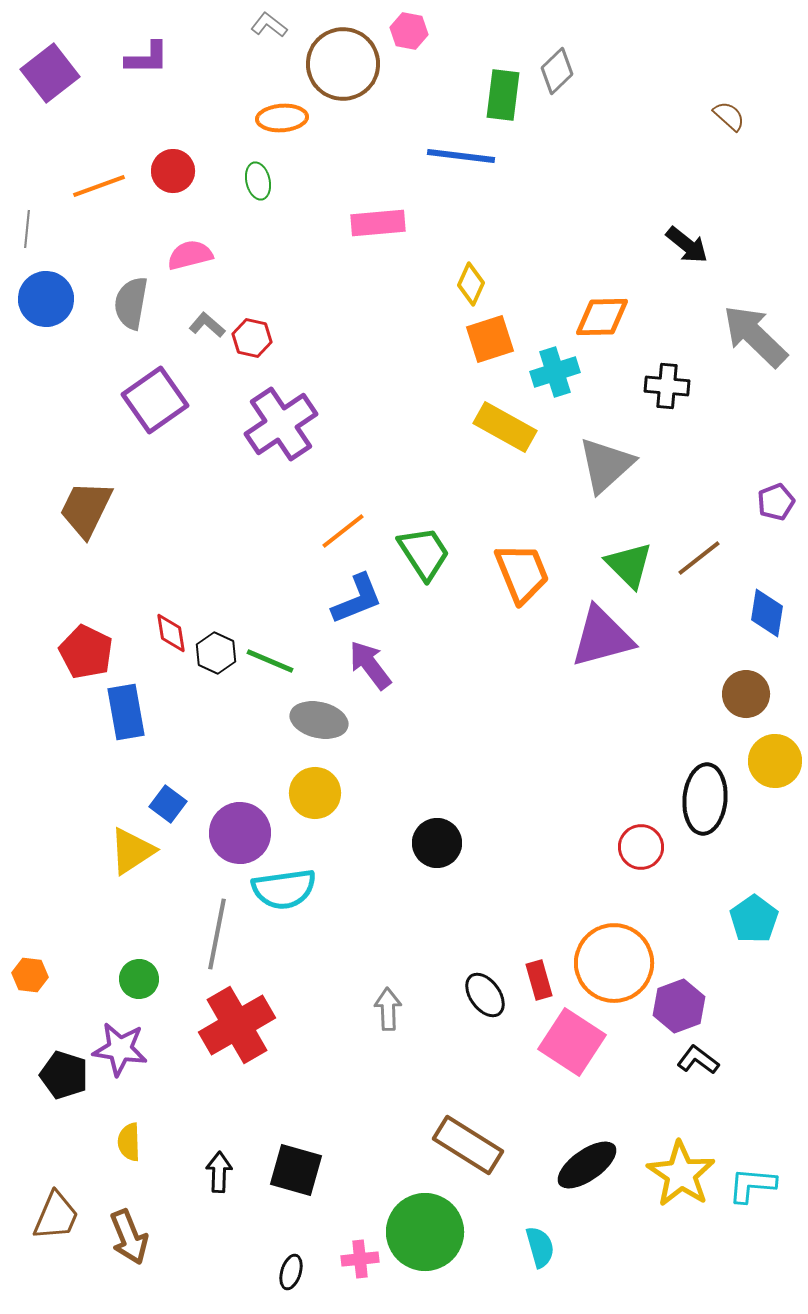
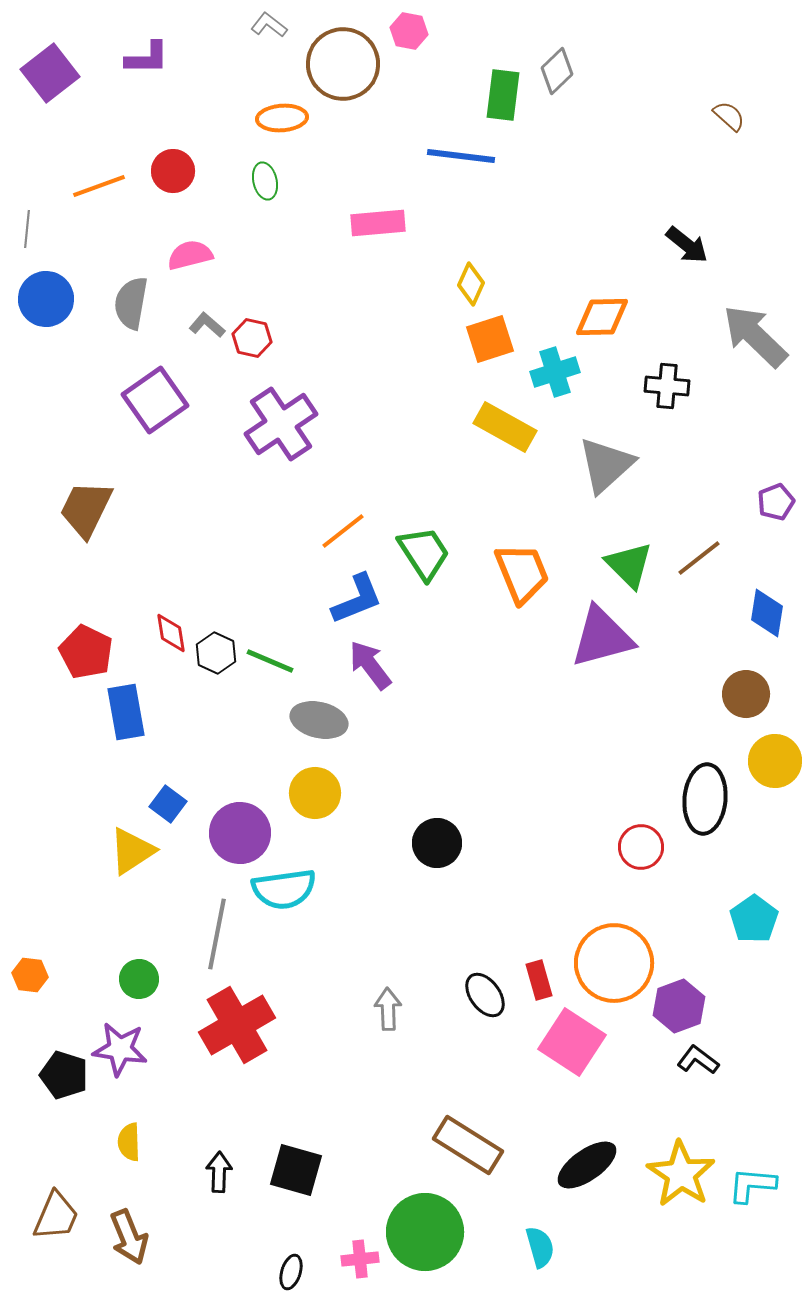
green ellipse at (258, 181): moved 7 px right
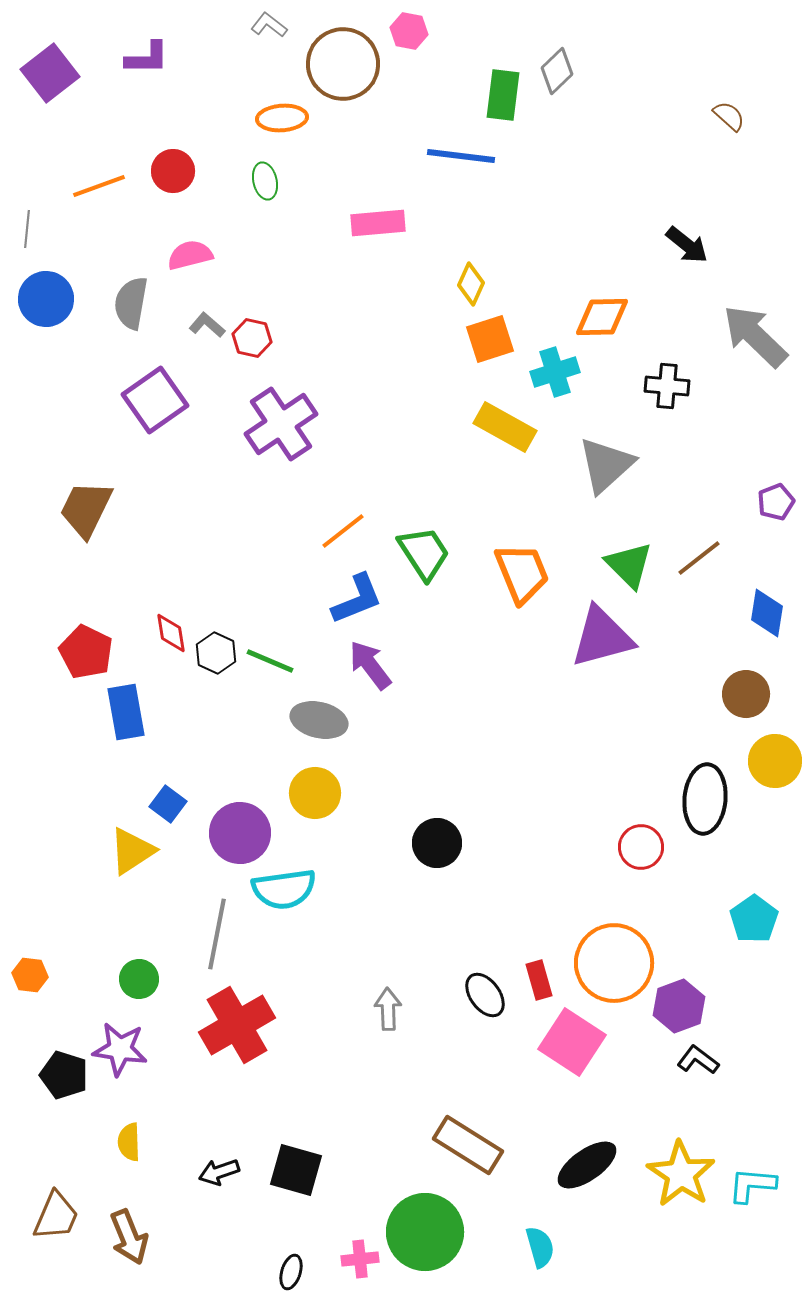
black arrow at (219, 1172): rotated 111 degrees counterclockwise
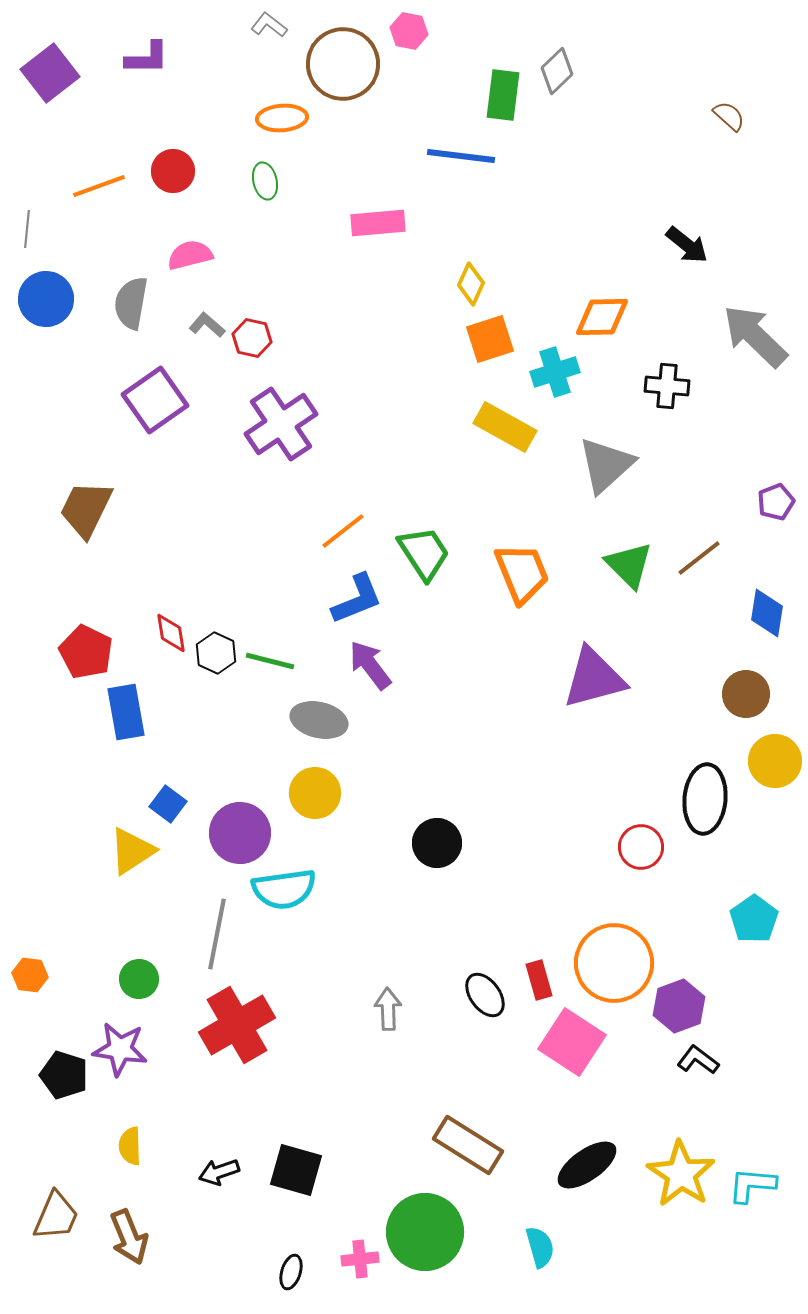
purple triangle at (602, 637): moved 8 px left, 41 px down
green line at (270, 661): rotated 9 degrees counterclockwise
yellow semicircle at (129, 1142): moved 1 px right, 4 px down
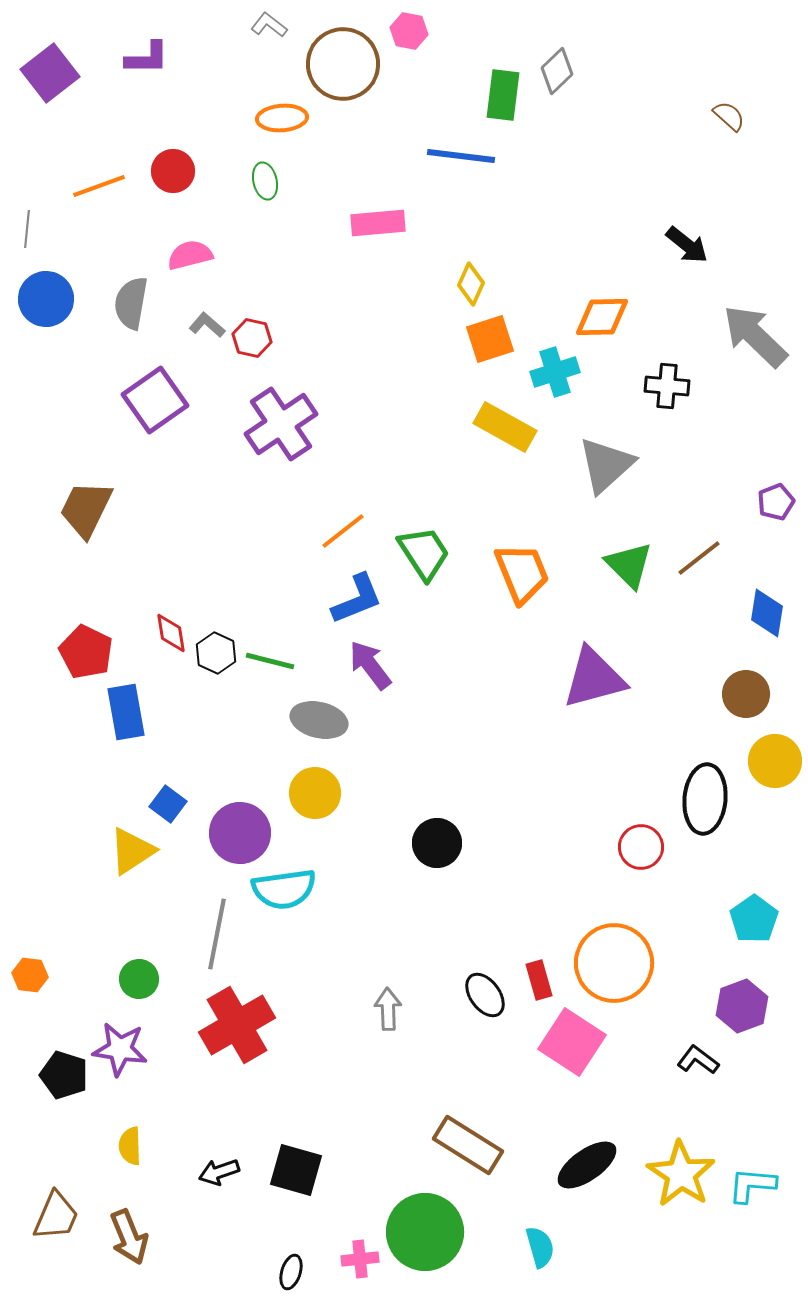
purple hexagon at (679, 1006): moved 63 px right
